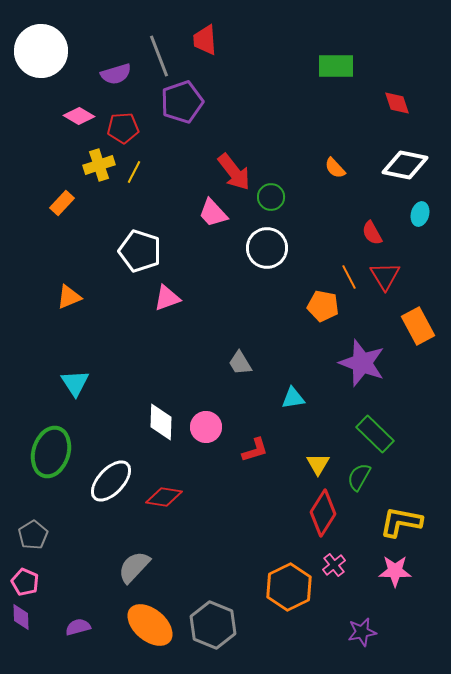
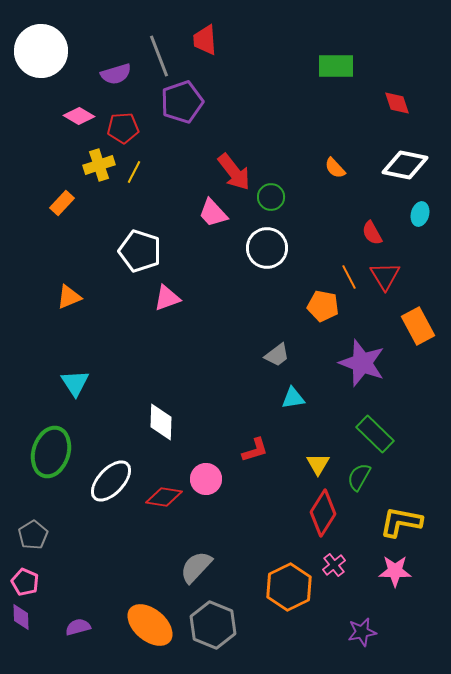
gray trapezoid at (240, 363): moved 37 px right, 8 px up; rotated 96 degrees counterclockwise
pink circle at (206, 427): moved 52 px down
gray semicircle at (134, 567): moved 62 px right
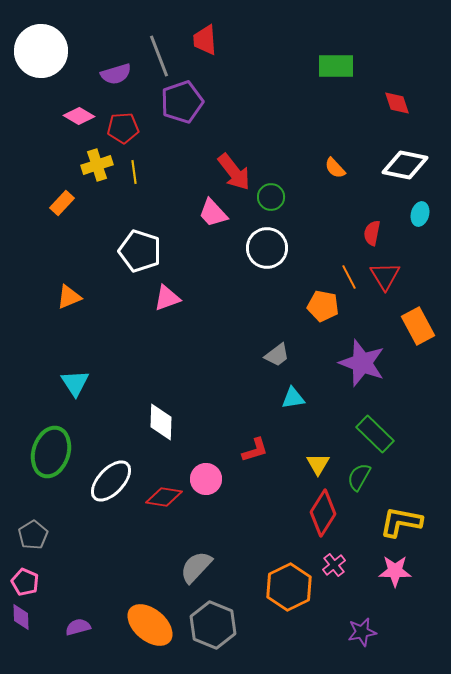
yellow cross at (99, 165): moved 2 px left
yellow line at (134, 172): rotated 35 degrees counterclockwise
red semicircle at (372, 233): rotated 40 degrees clockwise
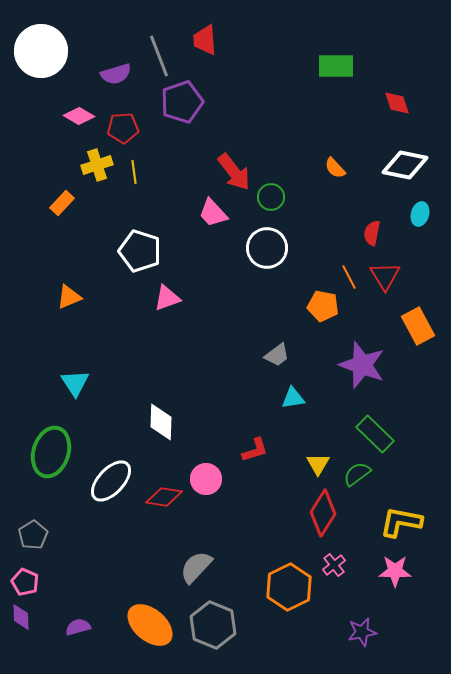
purple star at (362, 363): moved 2 px down
green semicircle at (359, 477): moved 2 px left, 3 px up; rotated 24 degrees clockwise
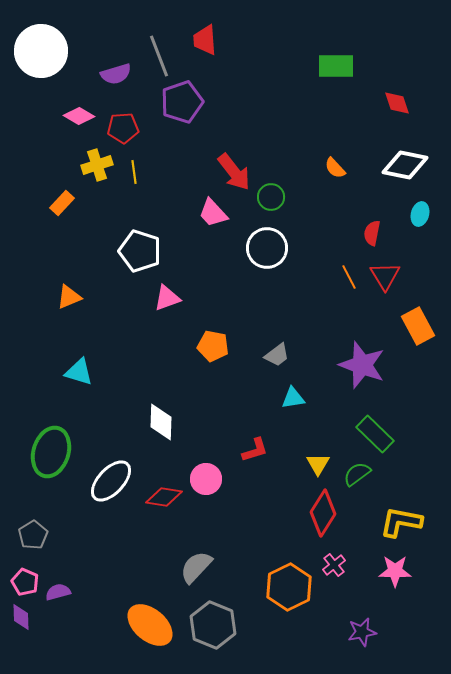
orange pentagon at (323, 306): moved 110 px left, 40 px down
cyan triangle at (75, 383): moved 4 px right, 11 px up; rotated 40 degrees counterclockwise
purple semicircle at (78, 627): moved 20 px left, 35 px up
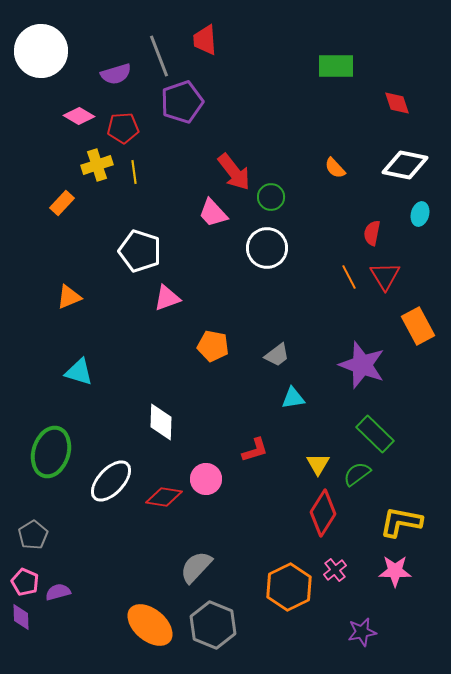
pink cross at (334, 565): moved 1 px right, 5 px down
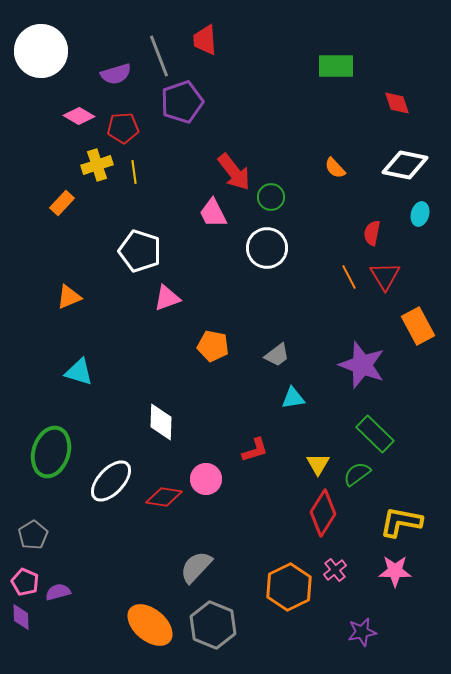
pink trapezoid at (213, 213): rotated 16 degrees clockwise
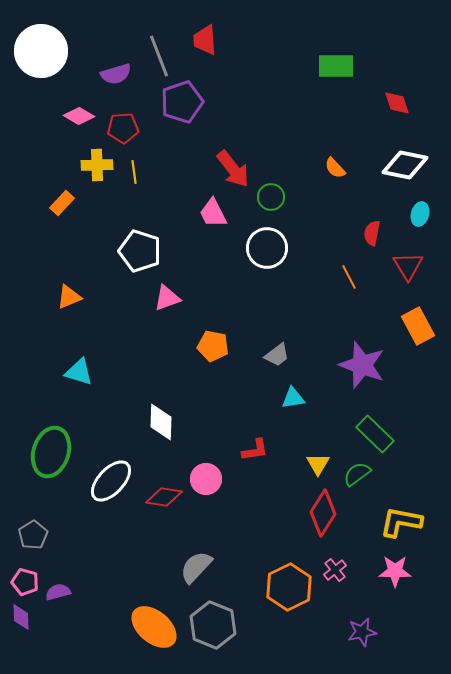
yellow cross at (97, 165): rotated 16 degrees clockwise
red arrow at (234, 172): moved 1 px left, 3 px up
red triangle at (385, 276): moved 23 px right, 10 px up
red L-shape at (255, 450): rotated 8 degrees clockwise
pink pentagon at (25, 582): rotated 8 degrees counterclockwise
orange ellipse at (150, 625): moved 4 px right, 2 px down
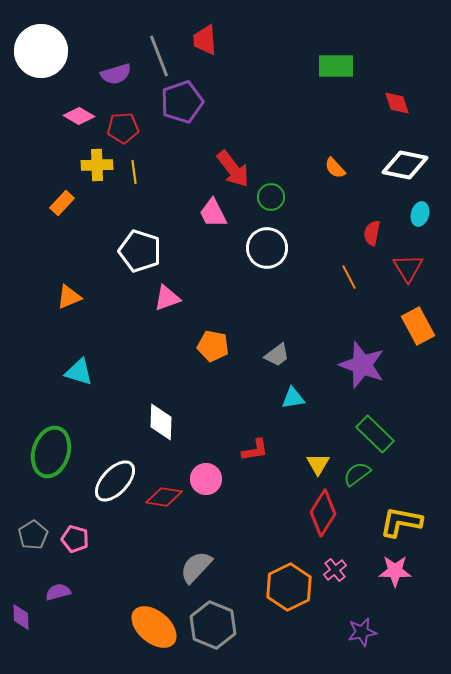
red triangle at (408, 266): moved 2 px down
white ellipse at (111, 481): moved 4 px right
pink pentagon at (25, 582): moved 50 px right, 43 px up
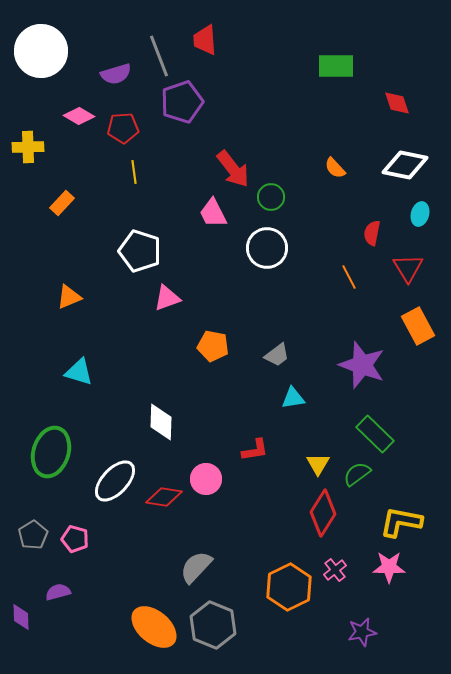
yellow cross at (97, 165): moved 69 px left, 18 px up
pink star at (395, 571): moved 6 px left, 4 px up
